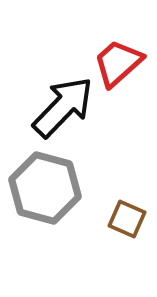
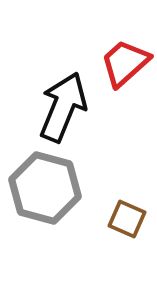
red trapezoid: moved 7 px right
black arrow: rotated 22 degrees counterclockwise
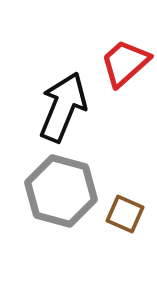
gray hexagon: moved 16 px right, 3 px down
brown square: moved 2 px left, 5 px up
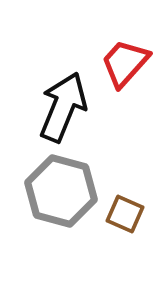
red trapezoid: rotated 6 degrees counterclockwise
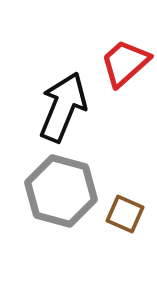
red trapezoid: rotated 6 degrees clockwise
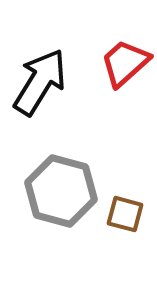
black arrow: moved 23 px left, 25 px up; rotated 10 degrees clockwise
brown square: rotated 9 degrees counterclockwise
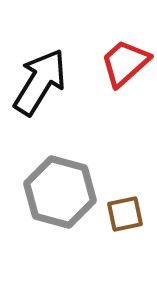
gray hexagon: moved 1 px left, 1 px down
brown square: rotated 27 degrees counterclockwise
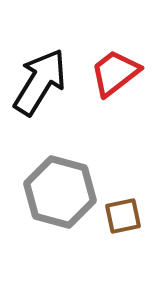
red trapezoid: moved 10 px left, 10 px down; rotated 4 degrees clockwise
brown square: moved 2 px left, 2 px down
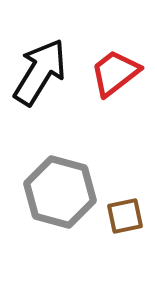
black arrow: moved 10 px up
brown square: moved 2 px right
